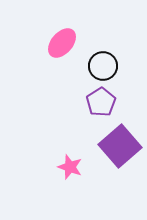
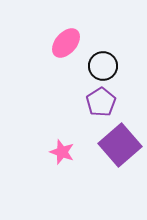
pink ellipse: moved 4 px right
purple square: moved 1 px up
pink star: moved 8 px left, 15 px up
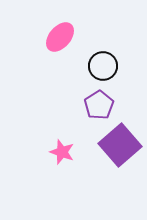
pink ellipse: moved 6 px left, 6 px up
purple pentagon: moved 2 px left, 3 px down
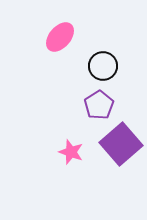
purple square: moved 1 px right, 1 px up
pink star: moved 9 px right
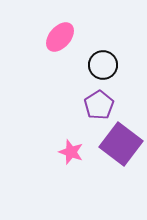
black circle: moved 1 px up
purple square: rotated 12 degrees counterclockwise
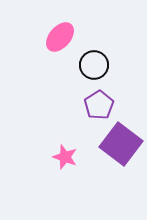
black circle: moved 9 px left
pink star: moved 6 px left, 5 px down
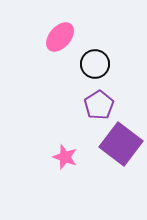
black circle: moved 1 px right, 1 px up
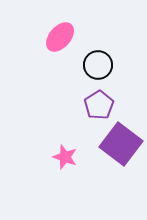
black circle: moved 3 px right, 1 px down
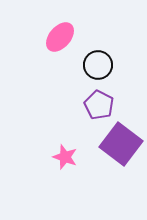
purple pentagon: rotated 12 degrees counterclockwise
